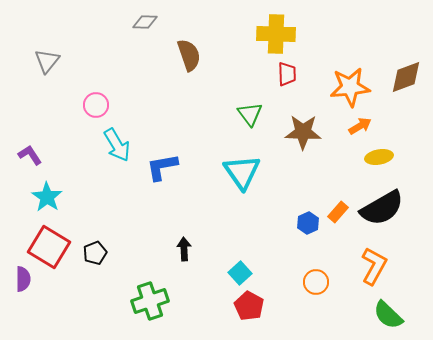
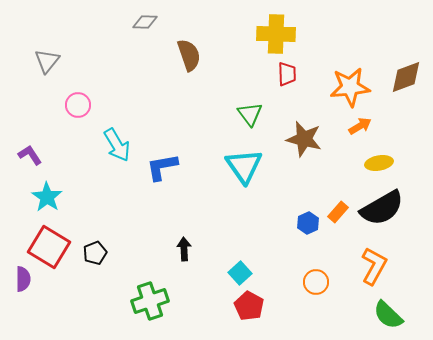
pink circle: moved 18 px left
brown star: moved 1 px right, 7 px down; rotated 12 degrees clockwise
yellow ellipse: moved 6 px down
cyan triangle: moved 2 px right, 6 px up
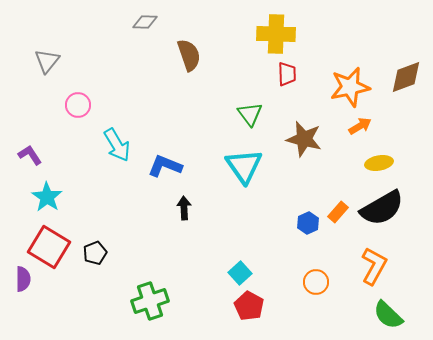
orange star: rotated 6 degrees counterclockwise
blue L-shape: moved 3 px right, 1 px up; rotated 32 degrees clockwise
black arrow: moved 41 px up
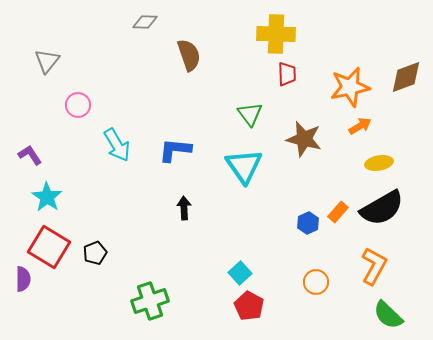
blue L-shape: moved 10 px right, 16 px up; rotated 16 degrees counterclockwise
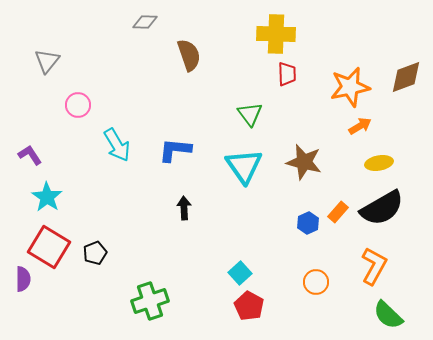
brown star: moved 23 px down
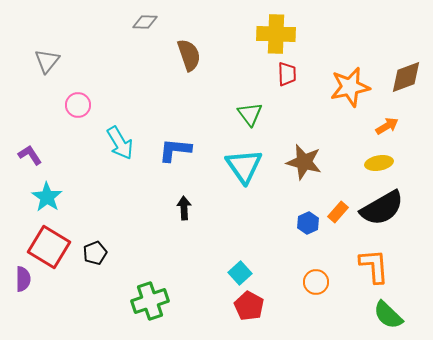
orange arrow: moved 27 px right
cyan arrow: moved 3 px right, 2 px up
orange L-shape: rotated 33 degrees counterclockwise
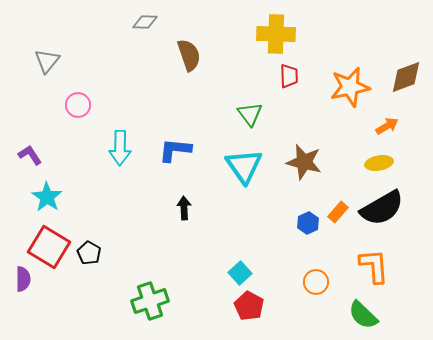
red trapezoid: moved 2 px right, 2 px down
cyan arrow: moved 5 px down; rotated 32 degrees clockwise
black pentagon: moved 6 px left; rotated 20 degrees counterclockwise
green semicircle: moved 25 px left
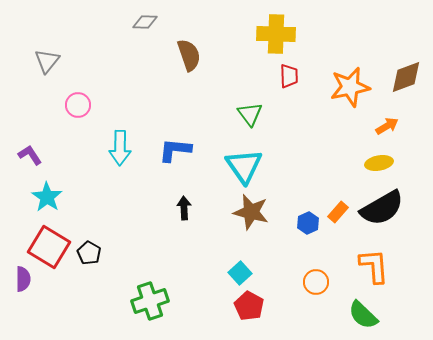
brown star: moved 53 px left, 50 px down
